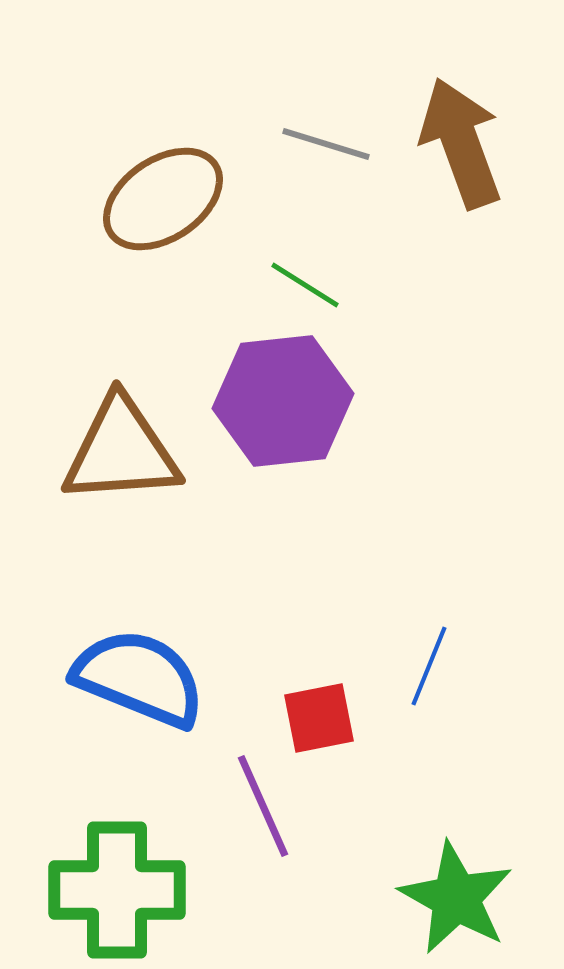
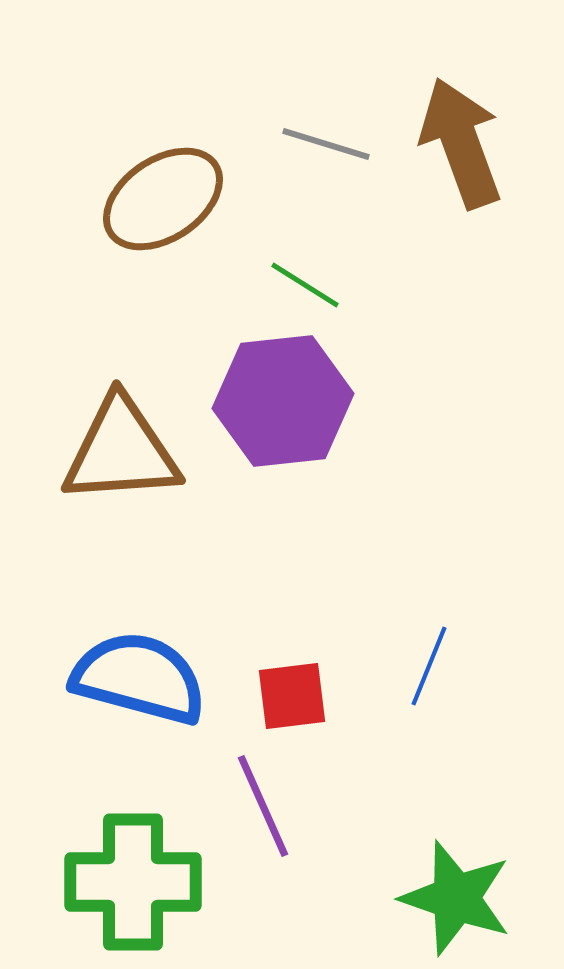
blue semicircle: rotated 7 degrees counterclockwise
red square: moved 27 px left, 22 px up; rotated 4 degrees clockwise
green cross: moved 16 px right, 8 px up
green star: rotated 10 degrees counterclockwise
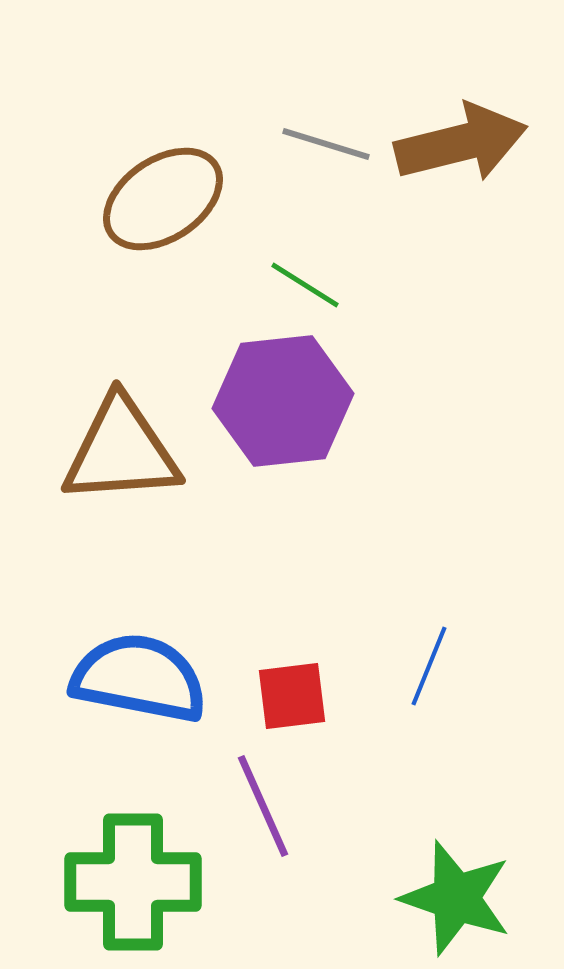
brown arrow: rotated 96 degrees clockwise
blue semicircle: rotated 4 degrees counterclockwise
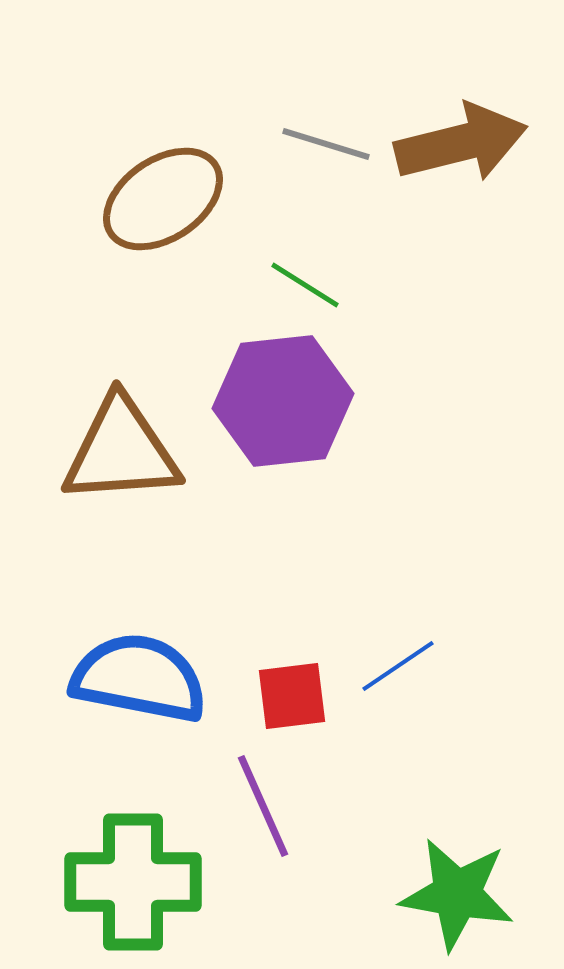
blue line: moved 31 px left; rotated 34 degrees clockwise
green star: moved 1 px right, 4 px up; rotated 9 degrees counterclockwise
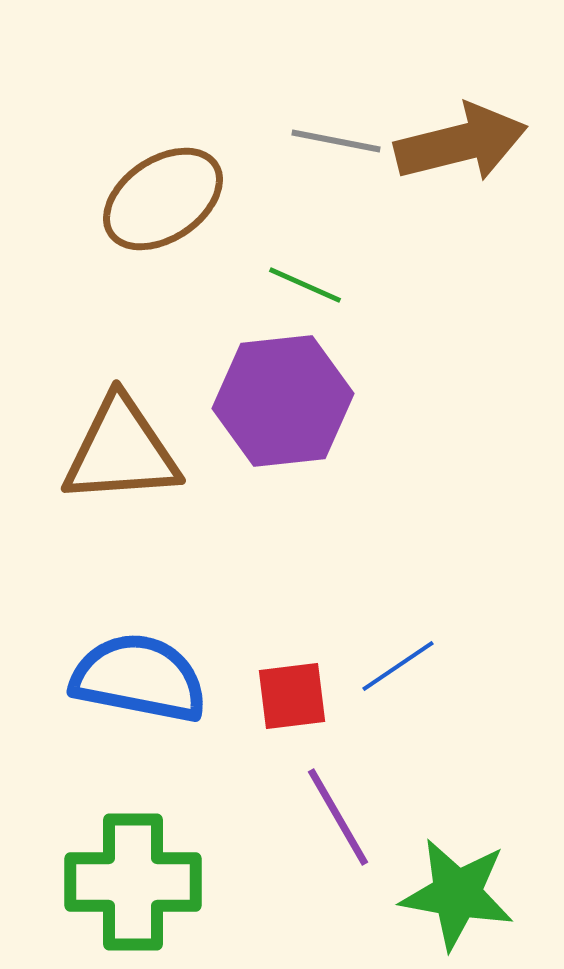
gray line: moved 10 px right, 3 px up; rotated 6 degrees counterclockwise
green line: rotated 8 degrees counterclockwise
purple line: moved 75 px right, 11 px down; rotated 6 degrees counterclockwise
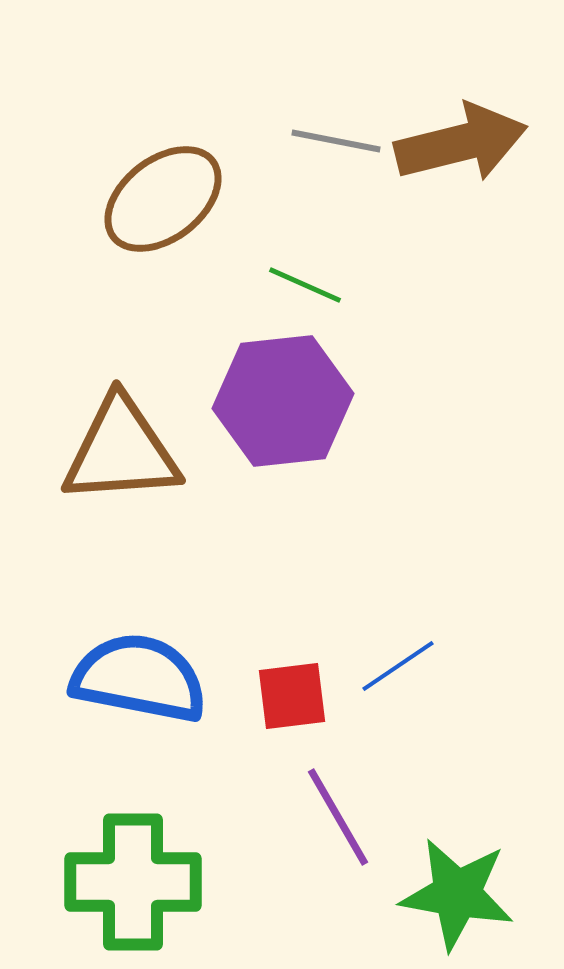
brown ellipse: rotated 4 degrees counterclockwise
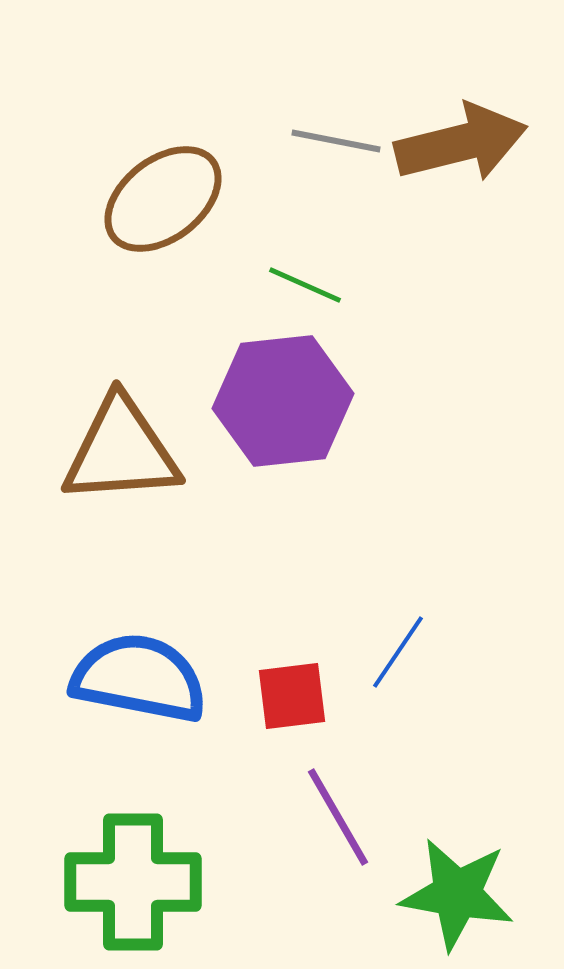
blue line: moved 14 px up; rotated 22 degrees counterclockwise
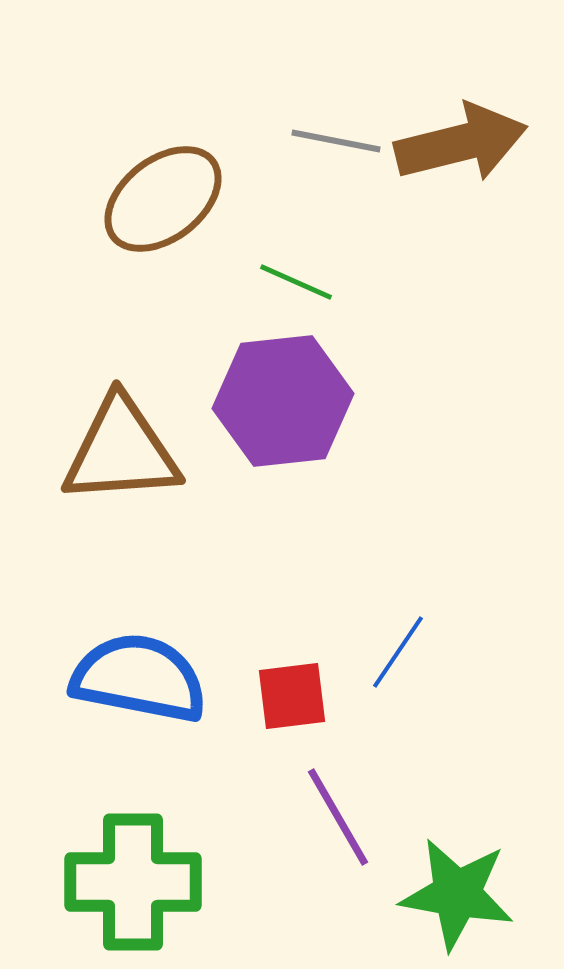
green line: moved 9 px left, 3 px up
